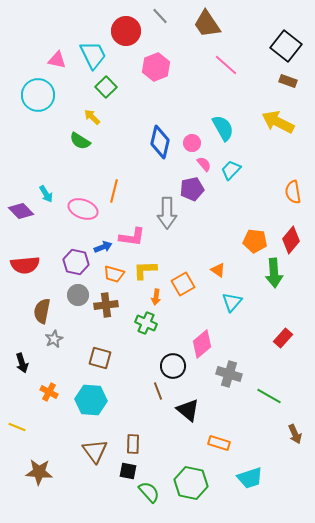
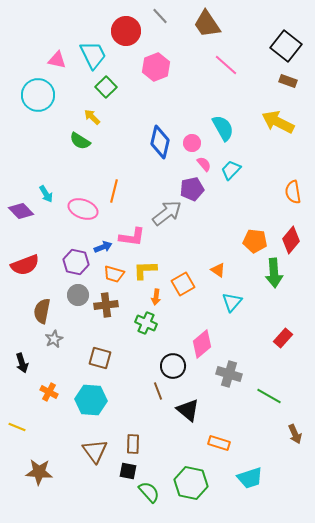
gray arrow at (167, 213): rotated 128 degrees counterclockwise
red semicircle at (25, 265): rotated 16 degrees counterclockwise
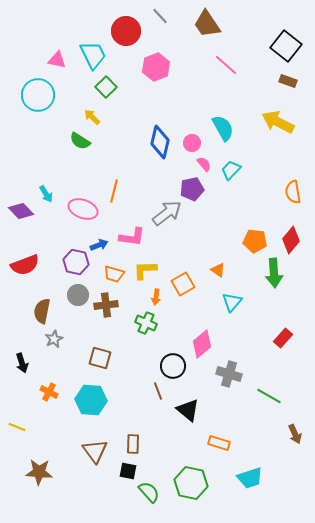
blue arrow at (103, 247): moved 4 px left, 2 px up
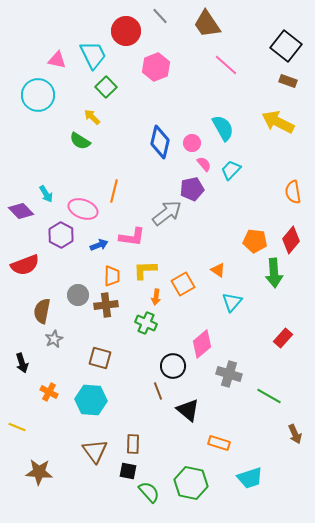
purple hexagon at (76, 262): moved 15 px left, 27 px up; rotated 15 degrees clockwise
orange trapezoid at (114, 274): moved 2 px left, 2 px down; rotated 105 degrees counterclockwise
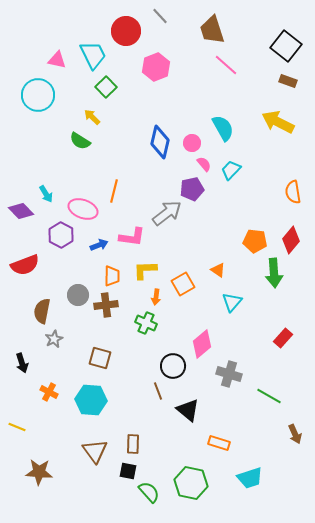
brown trapezoid at (207, 24): moved 5 px right, 6 px down; rotated 16 degrees clockwise
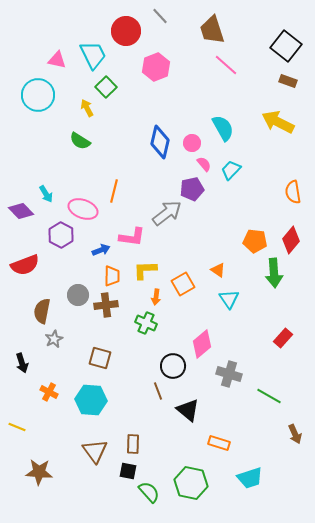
yellow arrow at (92, 117): moved 5 px left, 9 px up; rotated 18 degrees clockwise
blue arrow at (99, 245): moved 2 px right, 5 px down
cyan triangle at (232, 302): moved 3 px left, 3 px up; rotated 15 degrees counterclockwise
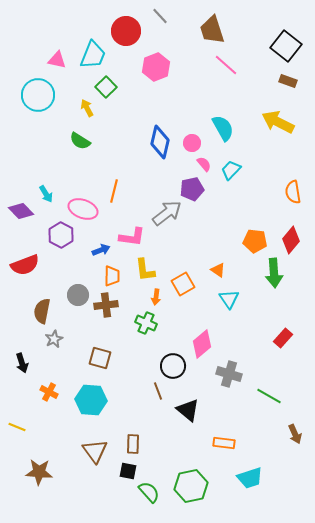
cyan trapezoid at (93, 55): rotated 48 degrees clockwise
yellow L-shape at (145, 270): rotated 95 degrees counterclockwise
orange rectangle at (219, 443): moved 5 px right; rotated 10 degrees counterclockwise
green hexagon at (191, 483): moved 3 px down; rotated 24 degrees counterclockwise
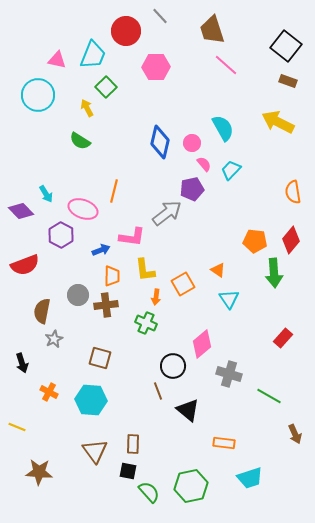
pink hexagon at (156, 67): rotated 20 degrees clockwise
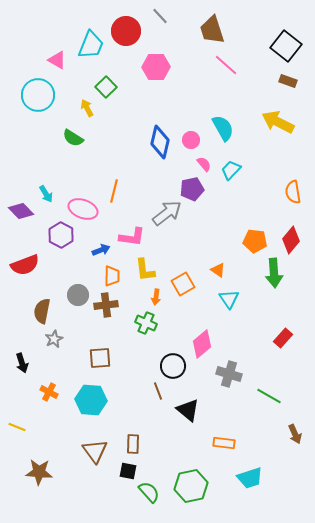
cyan trapezoid at (93, 55): moved 2 px left, 10 px up
pink triangle at (57, 60): rotated 18 degrees clockwise
green semicircle at (80, 141): moved 7 px left, 3 px up
pink circle at (192, 143): moved 1 px left, 3 px up
brown square at (100, 358): rotated 20 degrees counterclockwise
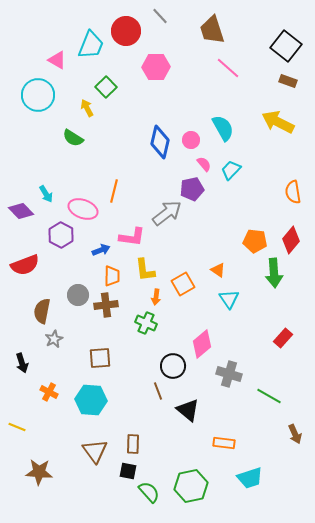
pink line at (226, 65): moved 2 px right, 3 px down
